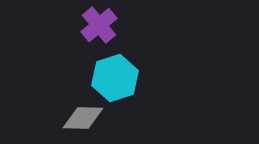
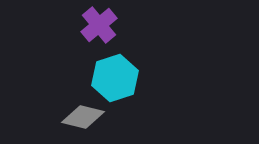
gray diamond: moved 1 px up; rotated 12 degrees clockwise
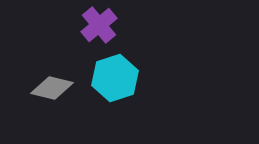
gray diamond: moved 31 px left, 29 px up
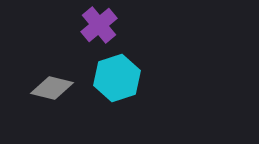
cyan hexagon: moved 2 px right
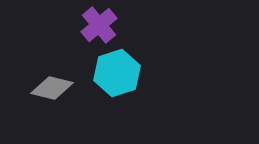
cyan hexagon: moved 5 px up
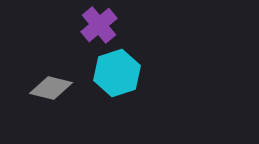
gray diamond: moved 1 px left
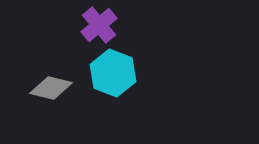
cyan hexagon: moved 4 px left; rotated 21 degrees counterclockwise
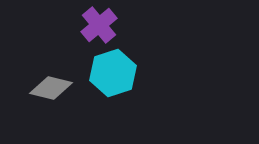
cyan hexagon: rotated 21 degrees clockwise
